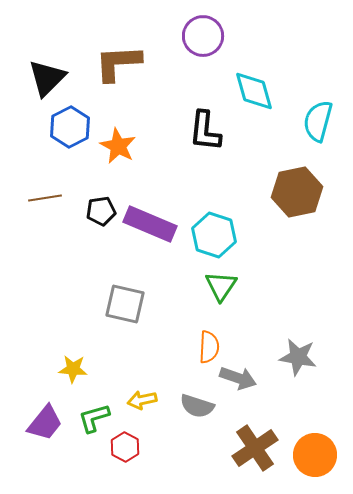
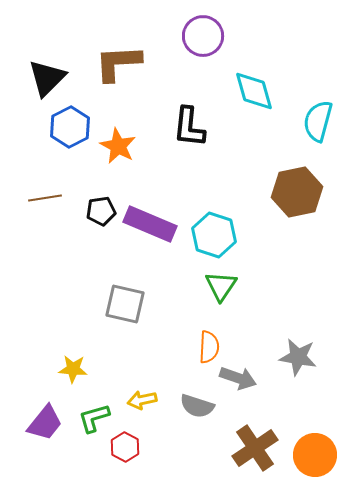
black L-shape: moved 16 px left, 4 px up
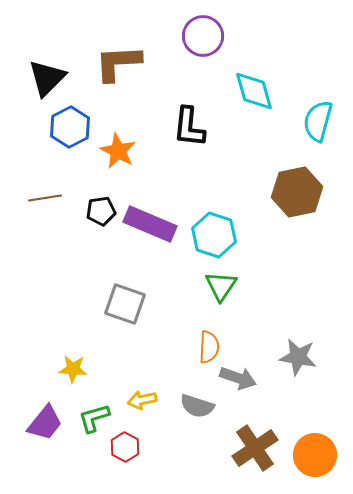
orange star: moved 5 px down
gray square: rotated 6 degrees clockwise
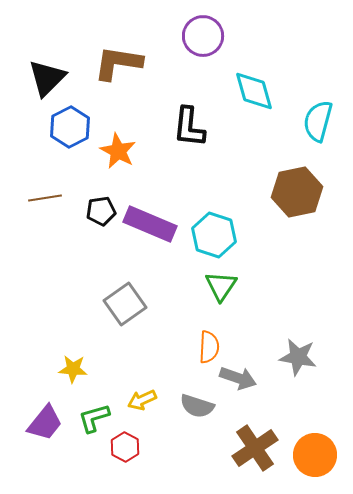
brown L-shape: rotated 12 degrees clockwise
gray square: rotated 36 degrees clockwise
yellow arrow: rotated 12 degrees counterclockwise
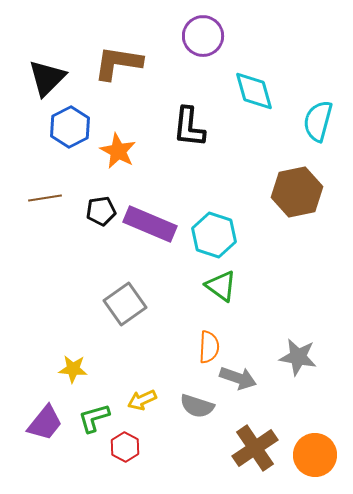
green triangle: rotated 28 degrees counterclockwise
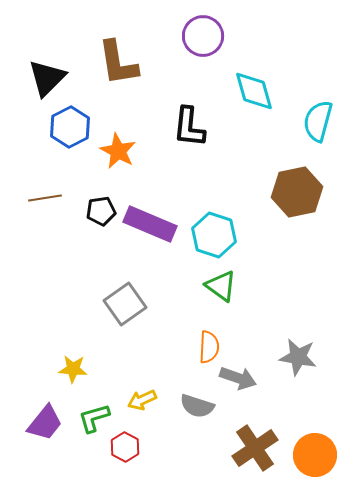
brown L-shape: rotated 108 degrees counterclockwise
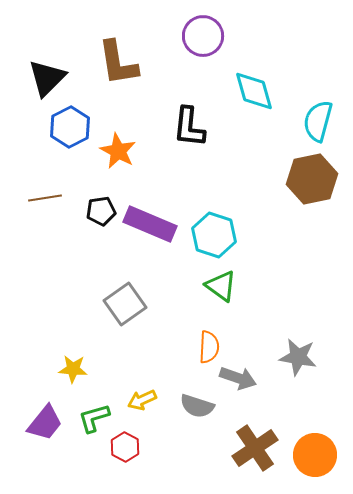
brown hexagon: moved 15 px right, 13 px up
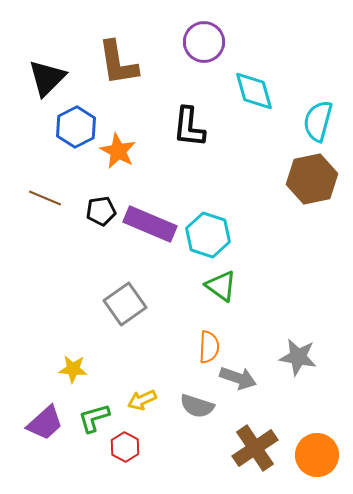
purple circle: moved 1 px right, 6 px down
blue hexagon: moved 6 px right
brown line: rotated 32 degrees clockwise
cyan hexagon: moved 6 px left
purple trapezoid: rotated 9 degrees clockwise
orange circle: moved 2 px right
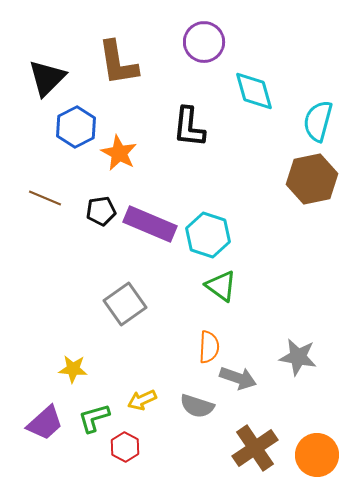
orange star: moved 1 px right, 2 px down
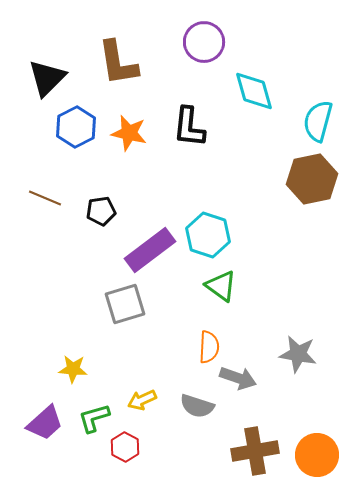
orange star: moved 10 px right, 20 px up; rotated 15 degrees counterclockwise
purple rectangle: moved 26 px down; rotated 60 degrees counterclockwise
gray square: rotated 18 degrees clockwise
gray star: moved 3 px up
brown cross: moved 3 px down; rotated 24 degrees clockwise
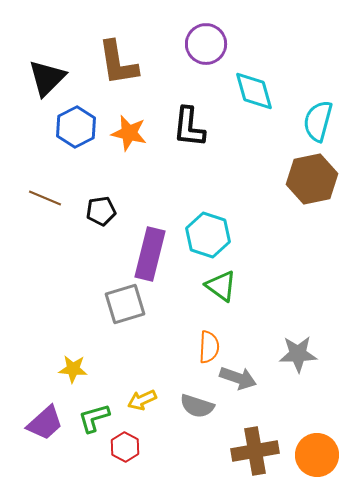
purple circle: moved 2 px right, 2 px down
purple rectangle: moved 4 px down; rotated 39 degrees counterclockwise
gray star: rotated 12 degrees counterclockwise
